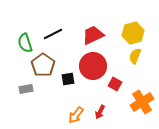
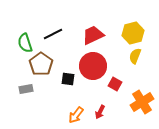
brown pentagon: moved 2 px left, 1 px up
black square: rotated 16 degrees clockwise
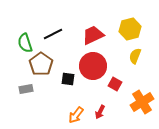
yellow hexagon: moved 3 px left, 4 px up
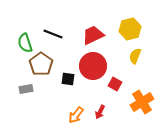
black line: rotated 48 degrees clockwise
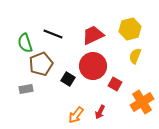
brown pentagon: rotated 15 degrees clockwise
black square: rotated 24 degrees clockwise
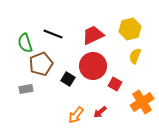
red arrow: rotated 24 degrees clockwise
